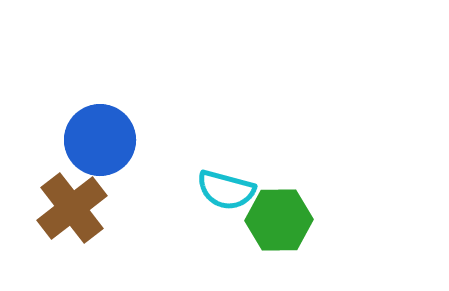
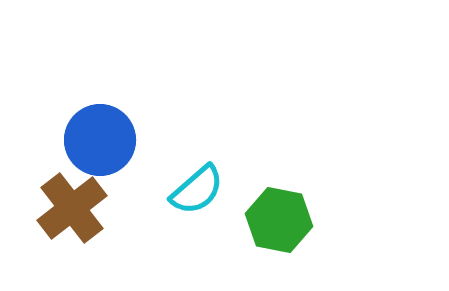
cyan semicircle: moved 29 px left; rotated 56 degrees counterclockwise
green hexagon: rotated 12 degrees clockwise
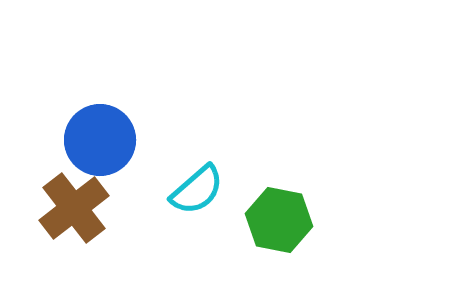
brown cross: moved 2 px right
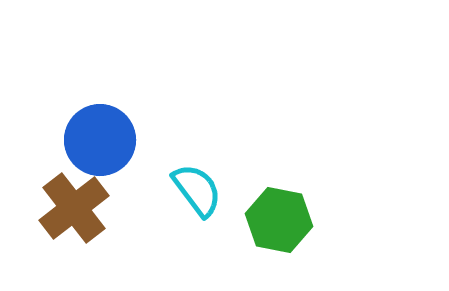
cyan semicircle: rotated 86 degrees counterclockwise
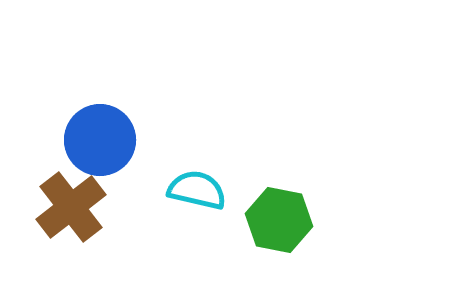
cyan semicircle: rotated 40 degrees counterclockwise
brown cross: moved 3 px left, 1 px up
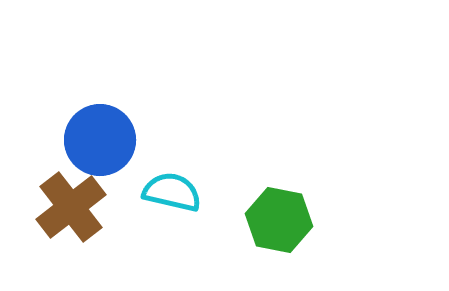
cyan semicircle: moved 25 px left, 2 px down
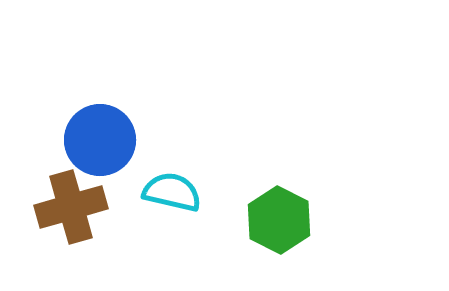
brown cross: rotated 22 degrees clockwise
green hexagon: rotated 16 degrees clockwise
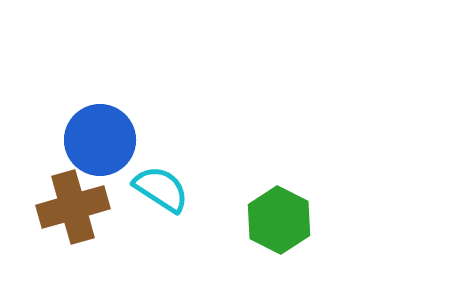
cyan semicircle: moved 11 px left, 3 px up; rotated 20 degrees clockwise
brown cross: moved 2 px right
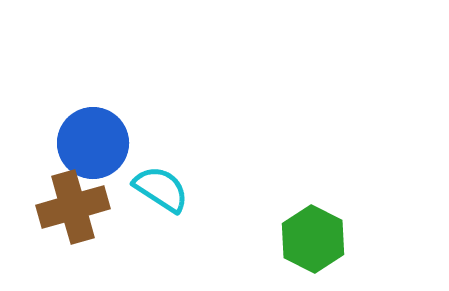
blue circle: moved 7 px left, 3 px down
green hexagon: moved 34 px right, 19 px down
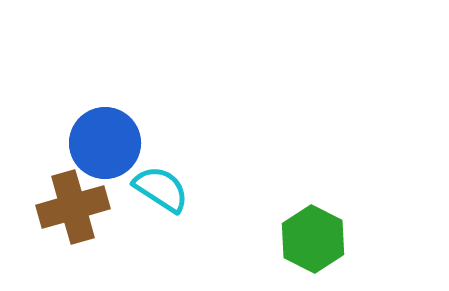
blue circle: moved 12 px right
